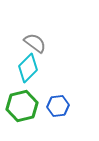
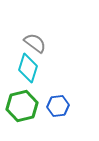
cyan diamond: rotated 28 degrees counterclockwise
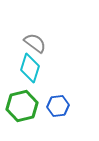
cyan diamond: moved 2 px right
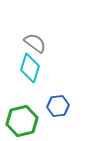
green hexagon: moved 15 px down
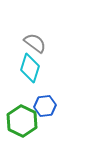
blue hexagon: moved 13 px left
green hexagon: rotated 20 degrees counterclockwise
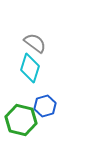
blue hexagon: rotated 10 degrees counterclockwise
green hexagon: moved 1 px left, 1 px up; rotated 12 degrees counterclockwise
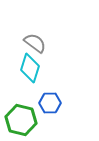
blue hexagon: moved 5 px right, 3 px up; rotated 15 degrees clockwise
